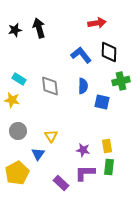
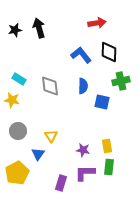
purple rectangle: rotated 63 degrees clockwise
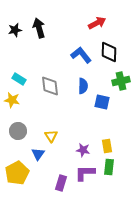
red arrow: rotated 18 degrees counterclockwise
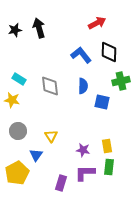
blue triangle: moved 2 px left, 1 px down
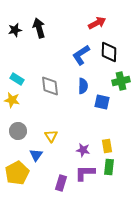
blue L-shape: rotated 85 degrees counterclockwise
cyan rectangle: moved 2 px left
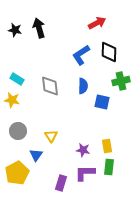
black star: rotated 24 degrees clockwise
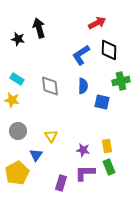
black star: moved 3 px right, 9 px down
black diamond: moved 2 px up
green rectangle: rotated 28 degrees counterclockwise
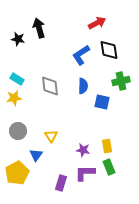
black diamond: rotated 10 degrees counterclockwise
yellow star: moved 2 px right, 2 px up; rotated 21 degrees counterclockwise
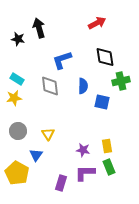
black diamond: moved 4 px left, 7 px down
blue L-shape: moved 19 px left, 5 px down; rotated 15 degrees clockwise
yellow triangle: moved 3 px left, 2 px up
yellow pentagon: rotated 15 degrees counterclockwise
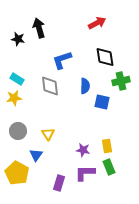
blue semicircle: moved 2 px right
purple rectangle: moved 2 px left
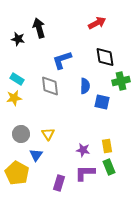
gray circle: moved 3 px right, 3 px down
